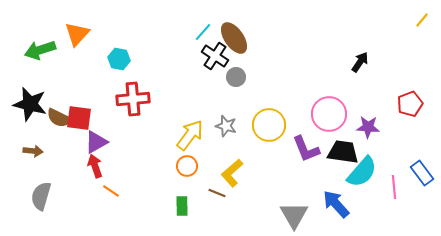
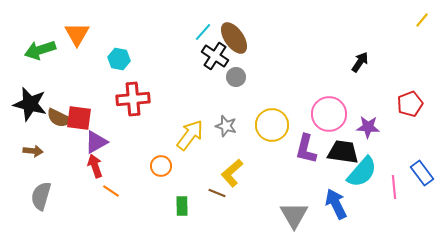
orange triangle: rotated 12 degrees counterclockwise
yellow circle: moved 3 px right
purple L-shape: rotated 36 degrees clockwise
orange circle: moved 26 px left
blue arrow: rotated 16 degrees clockwise
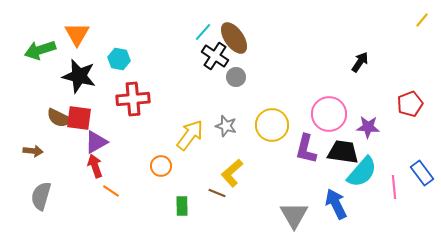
black star: moved 49 px right, 28 px up
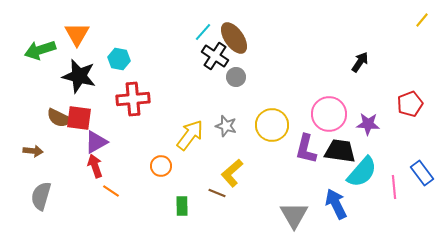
purple star: moved 3 px up
black trapezoid: moved 3 px left, 1 px up
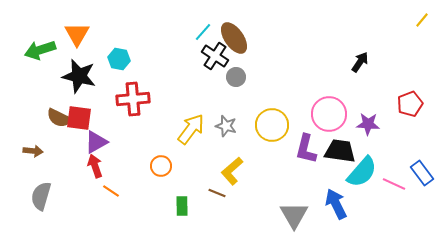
yellow arrow: moved 1 px right, 6 px up
yellow L-shape: moved 2 px up
pink line: moved 3 px up; rotated 60 degrees counterclockwise
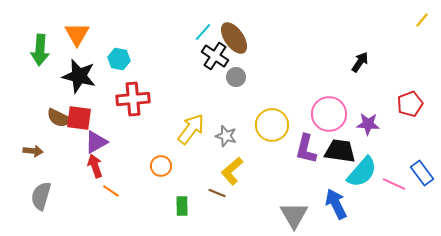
green arrow: rotated 68 degrees counterclockwise
gray star: moved 10 px down
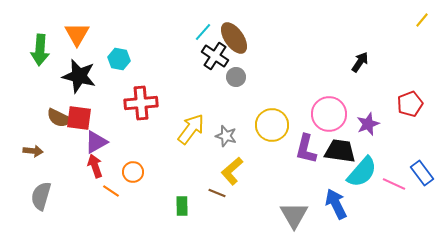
red cross: moved 8 px right, 4 px down
purple star: rotated 25 degrees counterclockwise
orange circle: moved 28 px left, 6 px down
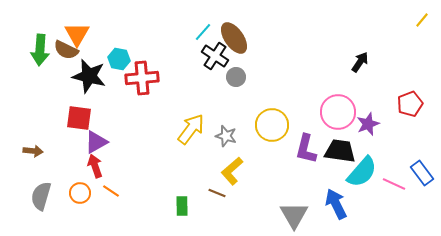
black star: moved 10 px right
red cross: moved 1 px right, 25 px up
pink circle: moved 9 px right, 2 px up
brown semicircle: moved 7 px right, 68 px up
orange circle: moved 53 px left, 21 px down
